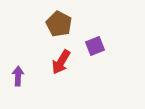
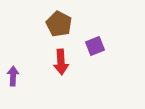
red arrow: rotated 35 degrees counterclockwise
purple arrow: moved 5 px left
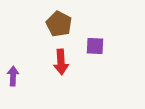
purple square: rotated 24 degrees clockwise
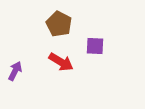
red arrow: rotated 55 degrees counterclockwise
purple arrow: moved 2 px right, 5 px up; rotated 24 degrees clockwise
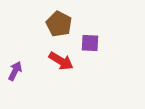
purple square: moved 5 px left, 3 px up
red arrow: moved 1 px up
